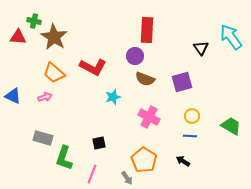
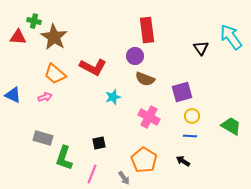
red rectangle: rotated 10 degrees counterclockwise
orange trapezoid: moved 1 px right, 1 px down
purple square: moved 10 px down
blue triangle: moved 1 px up
gray arrow: moved 3 px left
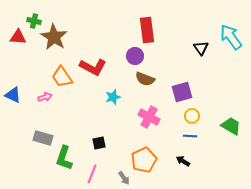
orange trapezoid: moved 7 px right, 3 px down; rotated 15 degrees clockwise
orange pentagon: rotated 15 degrees clockwise
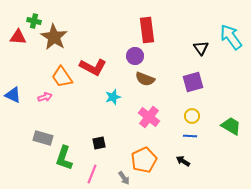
purple square: moved 11 px right, 10 px up
pink cross: rotated 10 degrees clockwise
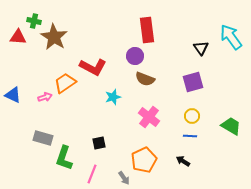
orange trapezoid: moved 3 px right, 6 px down; rotated 90 degrees clockwise
